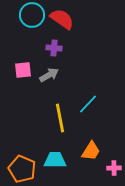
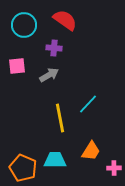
cyan circle: moved 8 px left, 10 px down
red semicircle: moved 3 px right, 1 px down
pink square: moved 6 px left, 4 px up
orange pentagon: moved 1 px right, 1 px up
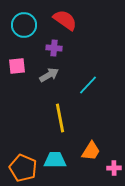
cyan line: moved 19 px up
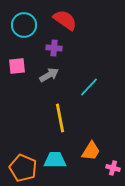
cyan line: moved 1 px right, 2 px down
pink cross: moved 1 px left; rotated 16 degrees clockwise
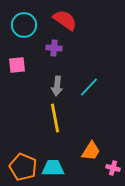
pink square: moved 1 px up
gray arrow: moved 8 px right, 11 px down; rotated 126 degrees clockwise
yellow line: moved 5 px left
cyan trapezoid: moved 2 px left, 8 px down
orange pentagon: moved 1 px up
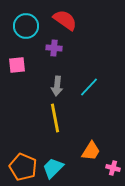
cyan circle: moved 2 px right, 1 px down
cyan trapezoid: rotated 45 degrees counterclockwise
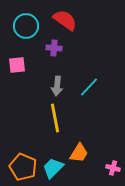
orange trapezoid: moved 12 px left, 2 px down
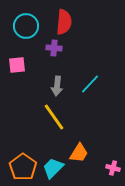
red semicircle: moved 1 px left, 2 px down; rotated 60 degrees clockwise
cyan line: moved 1 px right, 3 px up
yellow line: moved 1 px left, 1 px up; rotated 24 degrees counterclockwise
orange pentagon: rotated 12 degrees clockwise
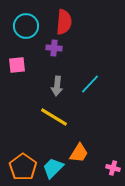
yellow line: rotated 24 degrees counterclockwise
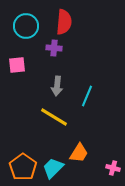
cyan line: moved 3 px left, 12 px down; rotated 20 degrees counterclockwise
